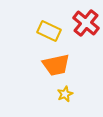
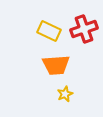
red cross: moved 2 px left, 6 px down; rotated 32 degrees clockwise
orange trapezoid: rotated 8 degrees clockwise
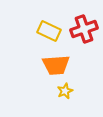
yellow star: moved 3 px up
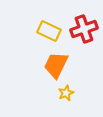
orange trapezoid: rotated 120 degrees clockwise
yellow star: moved 1 px right, 2 px down
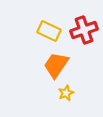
red cross: moved 1 px down
orange trapezoid: rotated 8 degrees clockwise
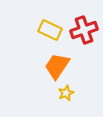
yellow rectangle: moved 1 px right, 1 px up
orange trapezoid: moved 1 px right, 1 px down
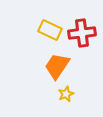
red cross: moved 2 px left, 3 px down; rotated 12 degrees clockwise
yellow star: moved 1 px down
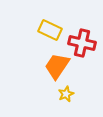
red cross: moved 10 px down; rotated 20 degrees clockwise
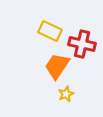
yellow rectangle: moved 1 px down
red cross: moved 1 px down
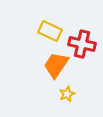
orange trapezoid: moved 1 px left, 1 px up
yellow star: moved 1 px right
